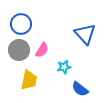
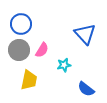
cyan star: moved 2 px up
blue semicircle: moved 6 px right
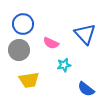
blue circle: moved 2 px right
pink semicircle: moved 9 px right, 7 px up; rotated 84 degrees clockwise
yellow trapezoid: rotated 70 degrees clockwise
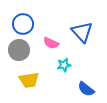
blue triangle: moved 3 px left, 2 px up
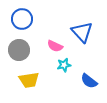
blue circle: moved 1 px left, 5 px up
pink semicircle: moved 4 px right, 3 px down
blue semicircle: moved 3 px right, 8 px up
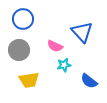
blue circle: moved 1 px right
